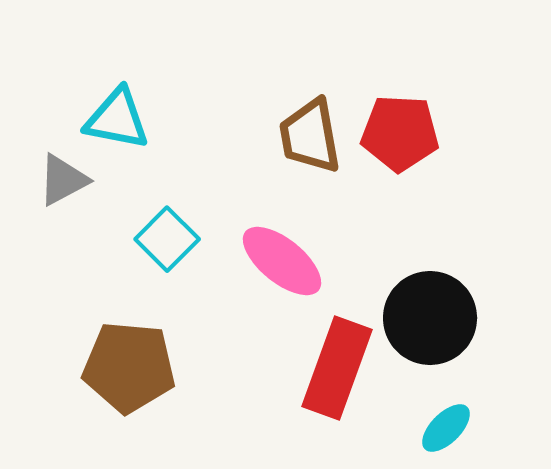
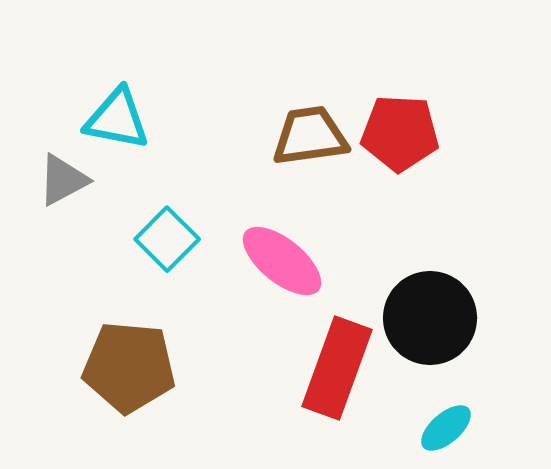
brown trapezoid: rotated 92 degrees clockwise
cyan ellipse: rotated 4 degrees clockwise
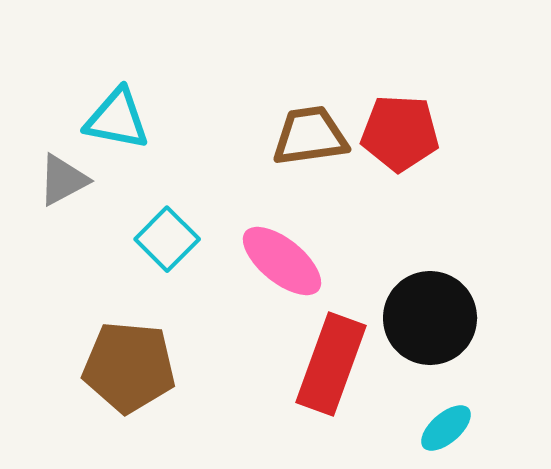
red rectangle: moved 6 px left, 4 px up
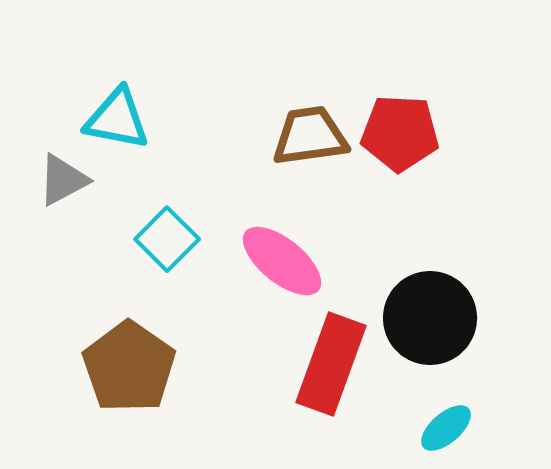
brown pentagon: rotated 30 degrees clockwise
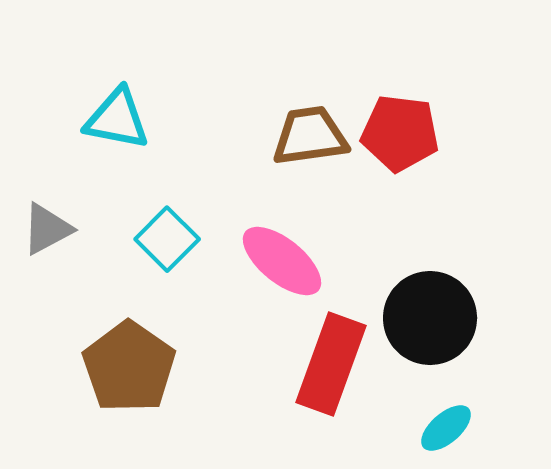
red pentagon: rotated 4 degrees clockwise
gray triangle: moved 16 px left, 49 px down
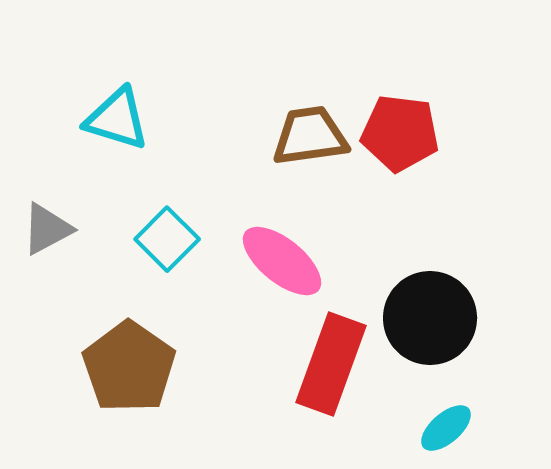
cyan triangle: rotated 6 degrees clockwise
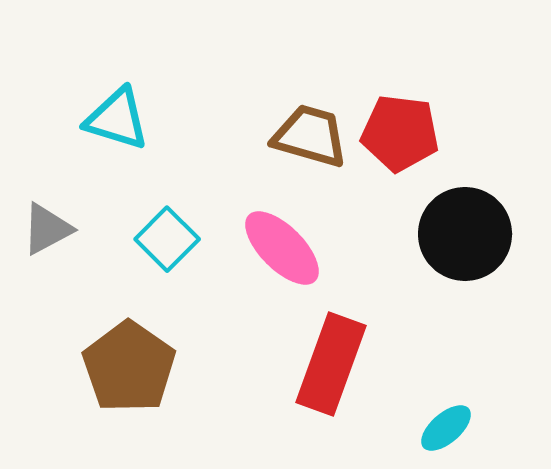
brown trapezoid: rotated 24 degrees clockwise
pink ellipse: moved 13 px up; rotated 6 degrees clockwise
black circle: moved 35 px right, 84 px up
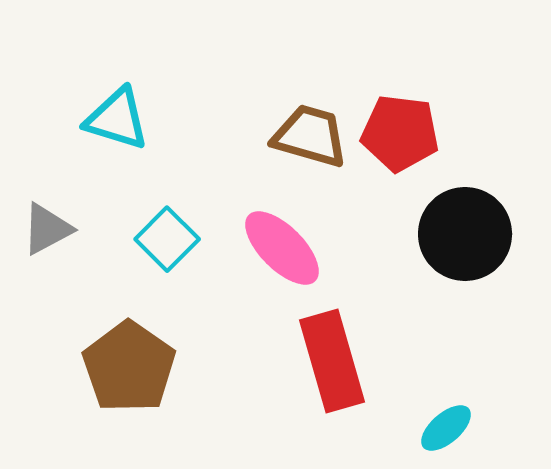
red rectangle: moved 1 px right, 3 px up; rotated 36 degrees counterclockwise
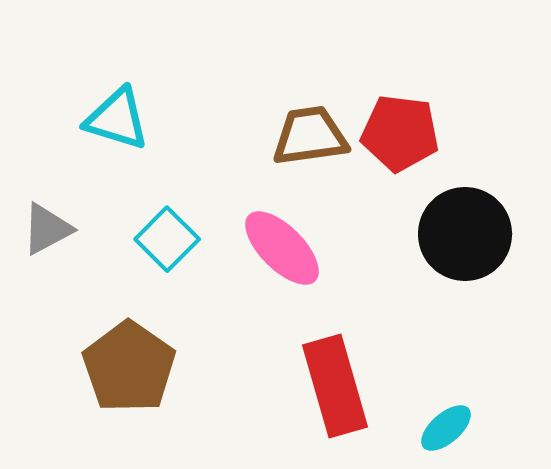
brown trapezoid: rotated 24 degrees counterclockwise
red rectangle: moved 3 px right, 25 px down
